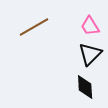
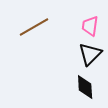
pink trapezoid: rotated 40 degrees clockwise
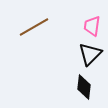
pink trapezoid: moved 2 px right
black diamond: moved 1 px left; rotated 10 degrees clockwise
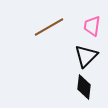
brown line: moved 15 px right
black triangle: moved 4 px left, 2 px down
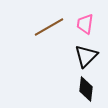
pink trapezoid: moved 7 px left, 2 px up
black diamond: moved 2 px right, 2 px down
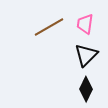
black triangle: moved 1 px up
black diamond: rotated 20 degrees clockwise
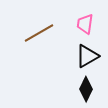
brown line: moved 10 px left, 6 px down
black triangle: moved 1 px right, 1 px down; rotated 15 degrees clockwise
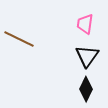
brown line: moved 20 px left, 6 px down; rotated 56 degrees clockwise
black triangle: rotated 25 degrees counterclockwise
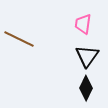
pink trapezoid: moved 2 px left
black diamond: moved 1 px up
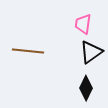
brown line: moved 9 px right, 12 px down; rotated 20 degrees counterclockwise
black triangle: moved 4 px right, 4 px up; rotated 20 degrees clockwise
